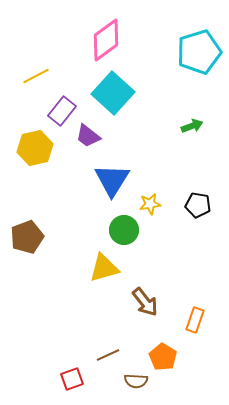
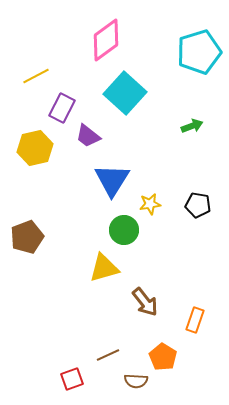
cyan square: moved 12 px right
purple rectangle: moved 3 px up; rotated 12 degrees counterclockwise
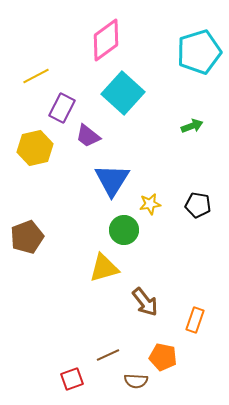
cyan square: moved 2 px left
orange pentagon: rotated 20 degrees counterclockwise
